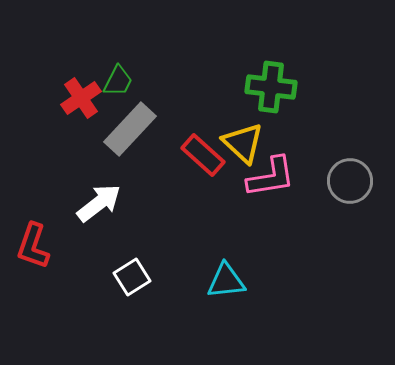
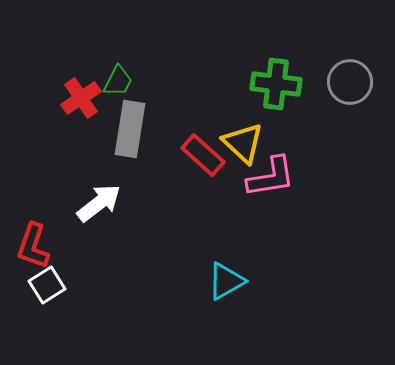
green cross: moved 5 px right, 3 px up
gray rectangle: rotated 34 degrees counterclockwise
gray circle: moved 99 px up
white square: moved 85 px left, 8 px down
cyan triangle: rotated 24 degrees counterclockwise
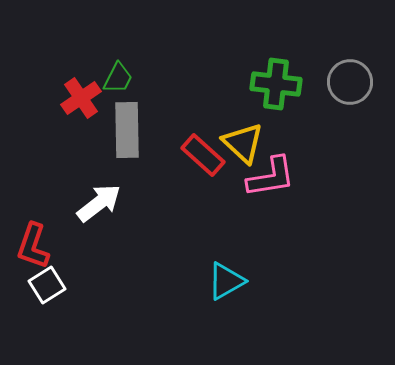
green trapezoid: moved 3 px up
gray rectangle: moved 3 px left, 1 px down; rotated 10 degrees counterclockwise
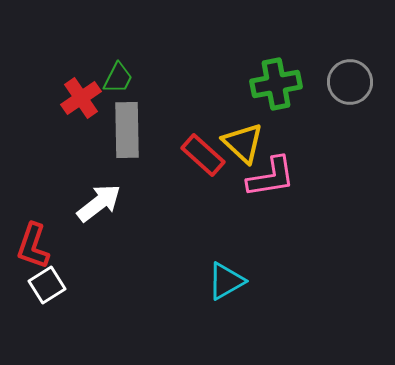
green cross: rotated 18 degrees counterclockwise
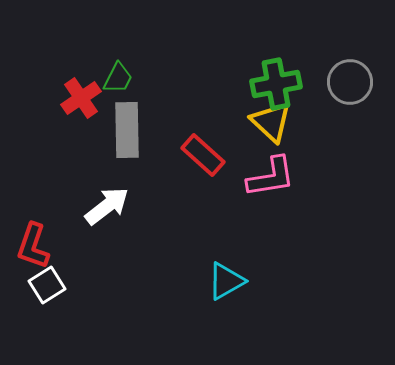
yellow triangle: moved 28 px right, 21 px up
white arrow: moved 8 px right, 3 px down
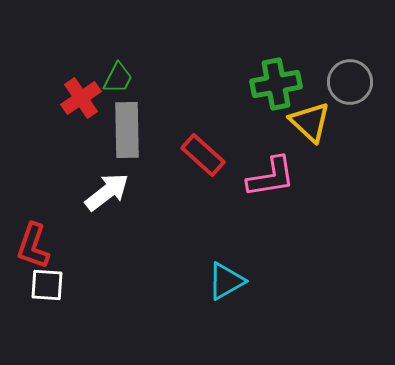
yellow triangle: moved 39 px right
white arrow: moved 14 px up
white square: rotated 36 degrees clockwise
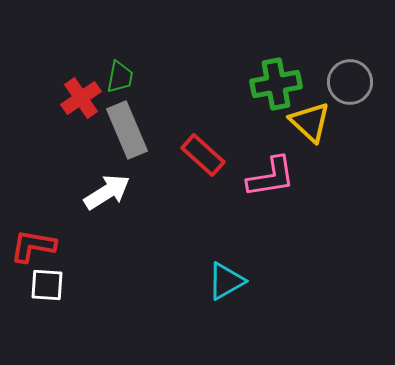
green trapezoid: moved 2 px right, 1 px up; rotated 16 degrees counterclockwise
gray rectangle: rotated 22 degrees counterclockwise
white arrow: rotated 6 degrees clockwise
red L-shape: rotated 81 degrees clockwise
